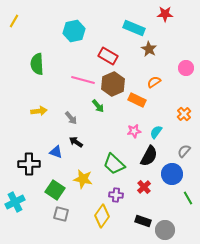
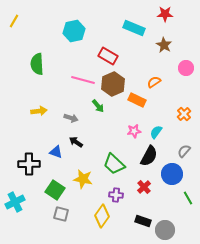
brown star: moved 15 px right, 4 px up
gray arrow: rotated 32 degrees counterclockwise
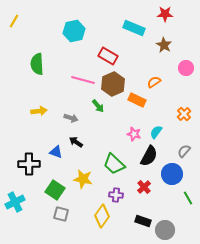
pink star: moved 3 px down; rotated 24 degrees clockwise
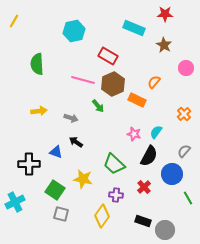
orange semicircle: rotated 16 degrees counterclockwise
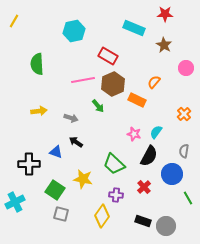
pink line: rotated 25 degrees counterclockwise
gray semicircle: rotated 32 degrees counterclockwise
gray circle: moved 1 px right, 4 px up
